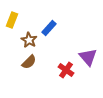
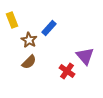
yellow rectangle: rotated 42 degrees counterclockwise
purple triangle: moved 3 px left, 1 px up
red cross: moved 1 px right, 1 px down
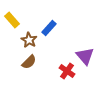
yellow rectangle: rotated 21 degrees counterclockwise
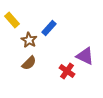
purple triangle: rotated 24 degrees counterclockwise
brown semicircle: moved 1 px down
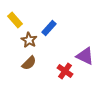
yellow rectangle: moved 3 px right
red cross: moved 2 px left
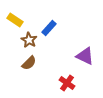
yellow rectangle: rotated 14 degrees counterclockwise
red cross: moved 2 px right, 12 px down
